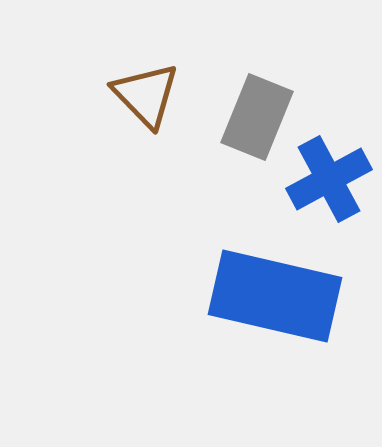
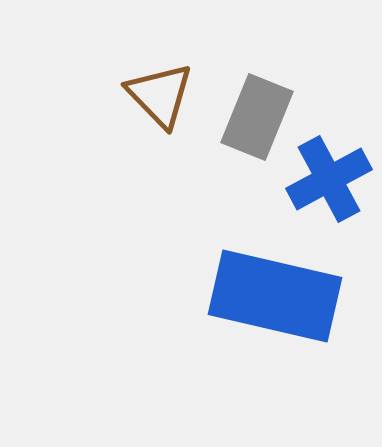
brown triangle: moved 14 px right
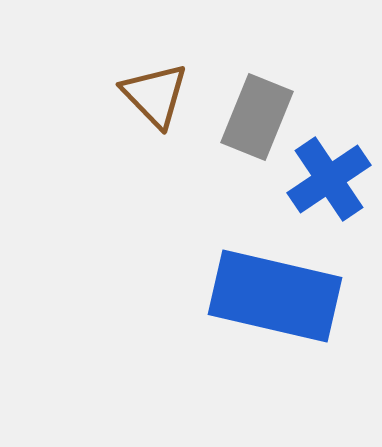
brown triangle: moved 5 px left
blue cross: rotated 6 degrees counterclockwise
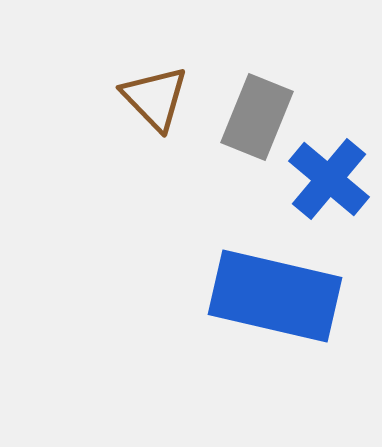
brown triangle: moved 3 px down
blue cross: rotated 16 degrees counterclockwise
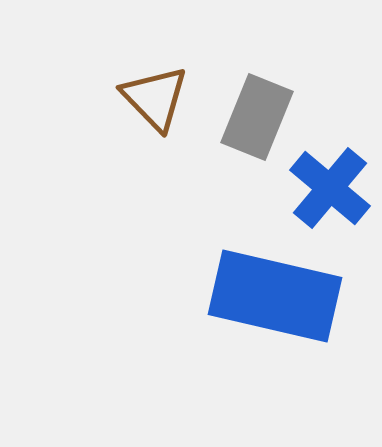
blue cross: moved 1 px right, 9 px down
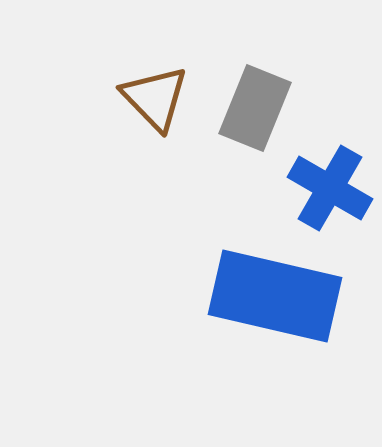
gray rectangle: moved 2 px left, 9 px up
blue cross: rotated 10 degrees counterclockwise
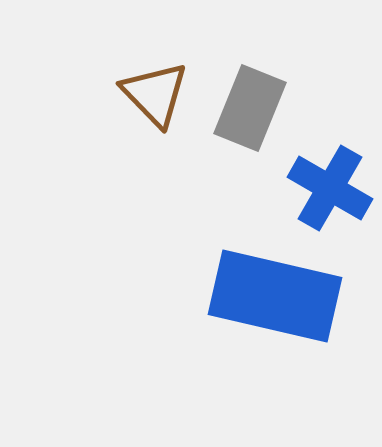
brown triangle: moved 4 px up
gray rectangle: moved 5 px left
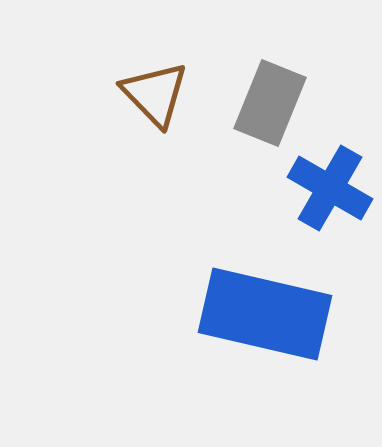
gray rectangle: moved 20 px right, 5 px up
blue rectangle: moved 10 px left, 18 px down
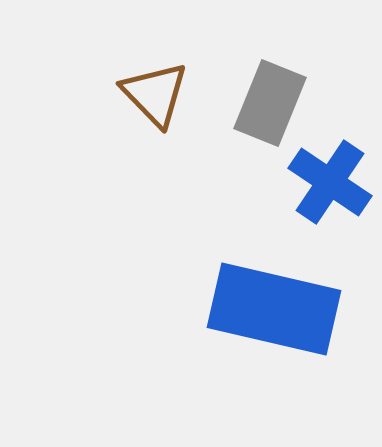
blue cross: moved 6 px up; rotated 4 degrees clockwise
blue rectangle: moved 9 px right, 5 px up
